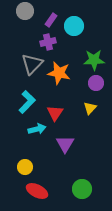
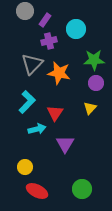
purple rectangle: moved 6 px left
cyan circle: moved 2 px right, 3 px down
purple cross: moved 1 px right, 1 px up
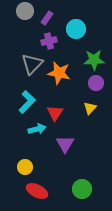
purple rectangle: moved 2 px right, 2 px up
